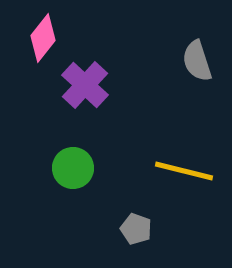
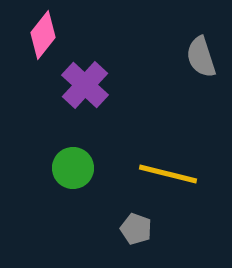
pink diamond: moved 3 px up
gray semicircle: moved 4 px right, 4 px up
yellow line: moved 16 px left, 3 px down
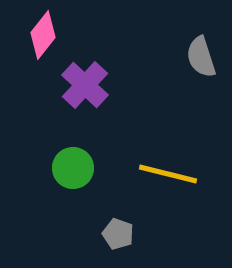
gray pentagon: moved 18 px left, 5 px down
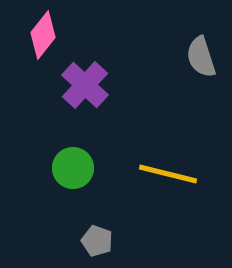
gray pentagon: moved 21 px left, 7 px down
